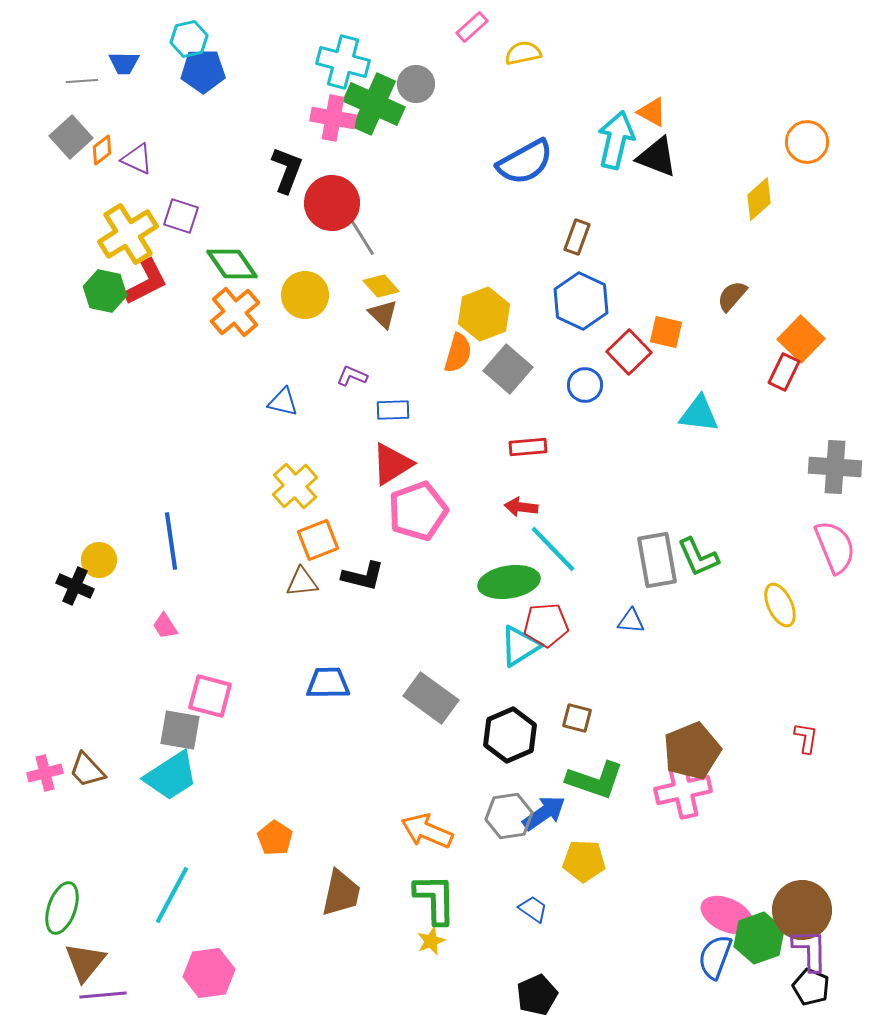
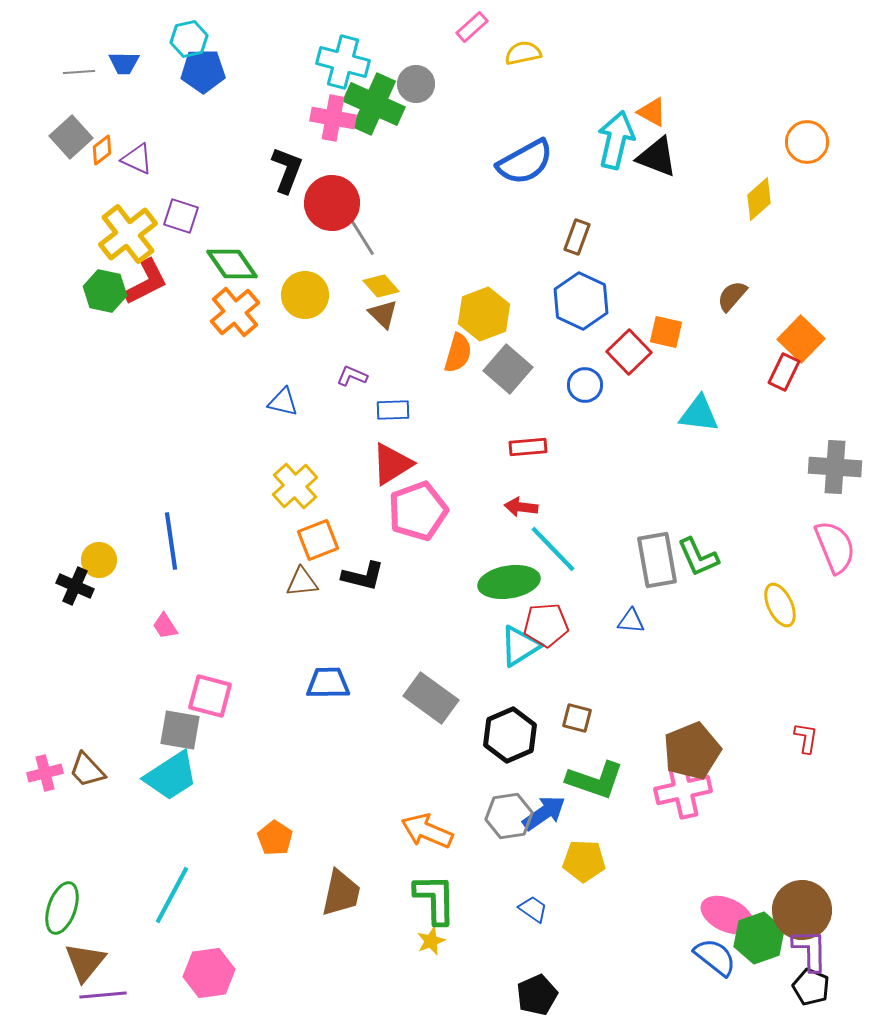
gray line at (82, 81): moved 3 px left, 9 px up
yellow cross at (128, 234): rotated 6 degrees counterclockwise
blue semicircle at (715, 957): rotated 108 degrees clockwise
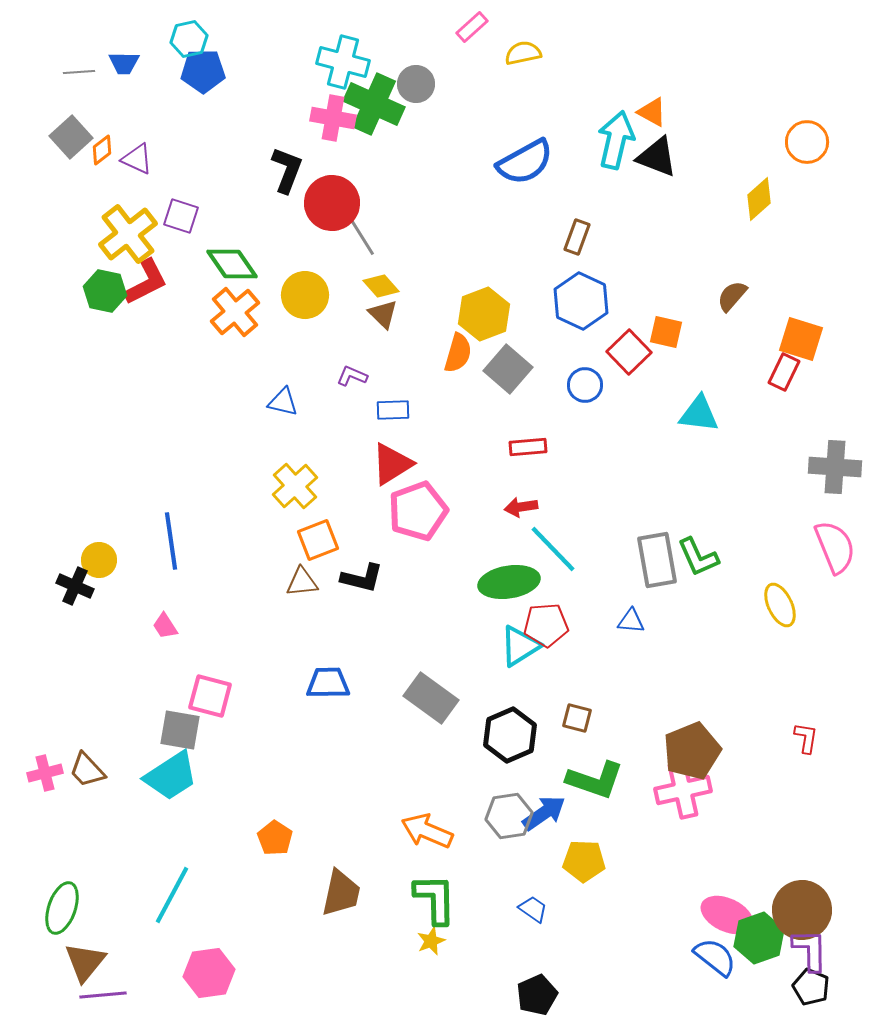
orange square at (801, 339): rotated 27 degrees counterclockwise
red arrow at (521, 507): rotated 16 degrees counterclockwise
black L-shape at (363, 576): moved 1 px left, 2 px down
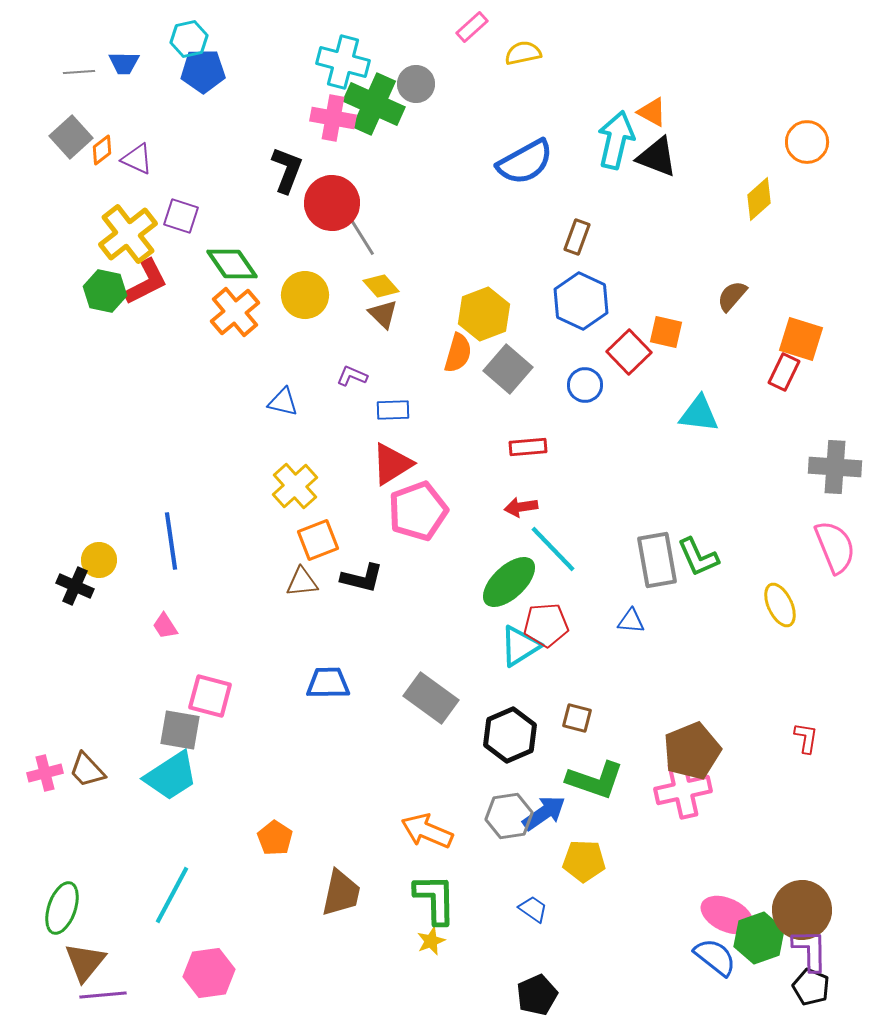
green ellipse at (509, 582): rotated 34 degrees counterclockwise
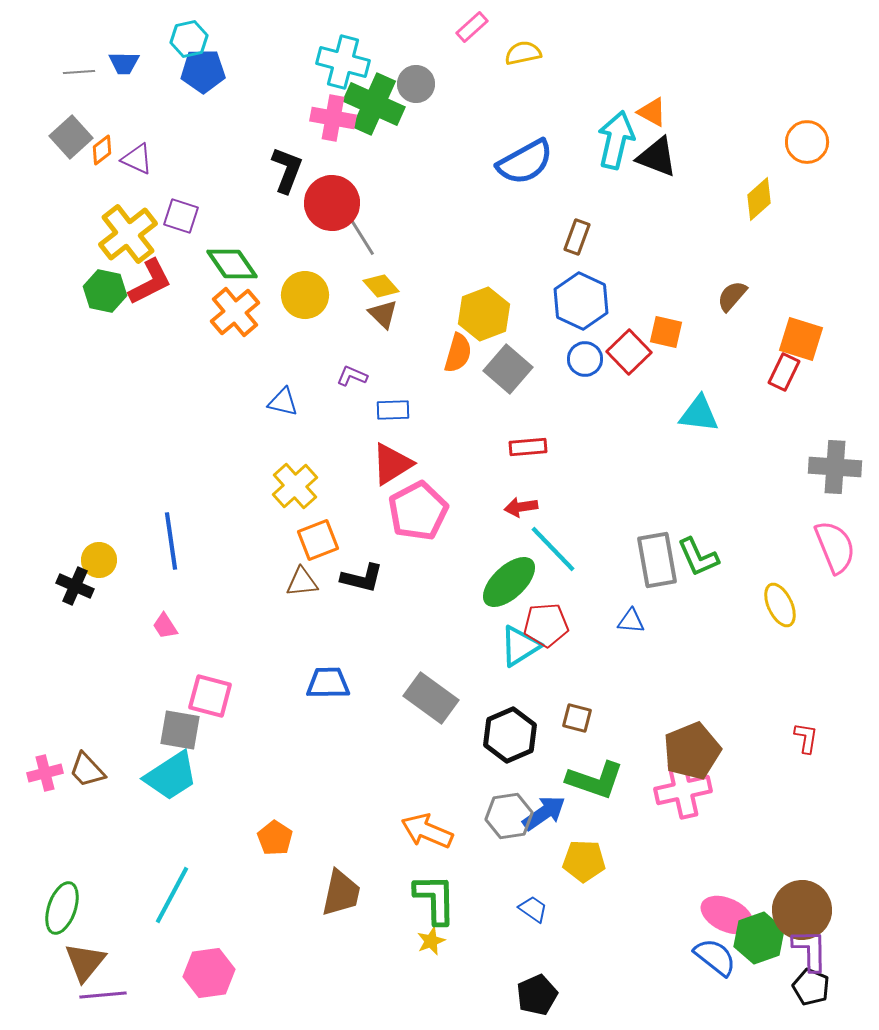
red L-shape at (146, 282): moved 4 px right
blue circle at (585, 385): moved 26 px up
pink pentagon at (418, 511): rotated 8 degrees counterclockwise
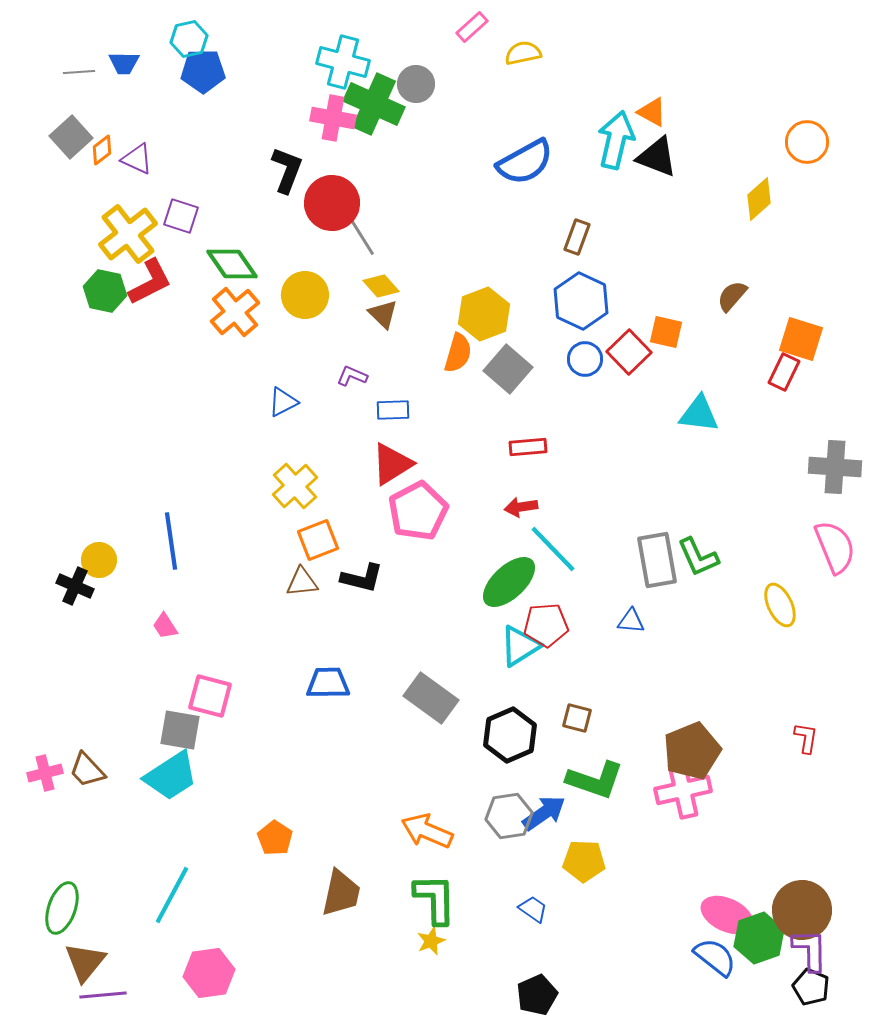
blue triangle at (283, 402): rotated 40 degrees counterclockwise
